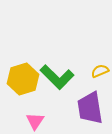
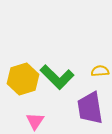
yellow semicircle: rotated 18 degrees clockwise
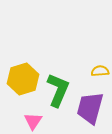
green L-shape: moved 1 px right, 13 px down; rotated 112 degrees counterclockwise
purple trapezoid: rotated 24 degrees clockwise
pink triangle: moved 2 px left
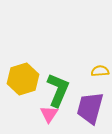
pink triangle: moved 16 px right, 7 px up
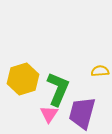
green L-shape: moved 1 px up
purple trapezoid: moved 8 px left, 5 px down
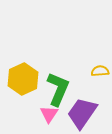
yellow hexagon: rotated 8 degrees counterclockwise
purple trapezoid: rotated 20 degrees clockwise
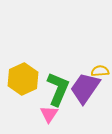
purple trapezoid: moved 3 px right, 25 px up
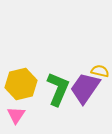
yellow semicircle: rotated 18 degrees clockwise
yellow hexagon: moved 2 px left, 5 px down; rotated 12 degrees clockwise
pink triangle: moved 33 px left, 1 px down
